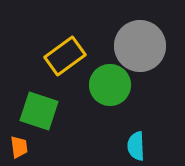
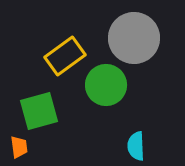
gray circle: moved 6 px left, 8 px up
green circle: moved 4 px left
green square: rotated 33 degrees counterclockwise
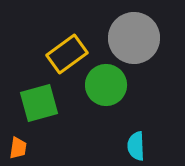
yellow rectangle: moved 2 px right, 2 px up
green square: moved 8 px up
orange trapezoid: moved 1 px left, 1 px down; rotated 15 degrees clockwise
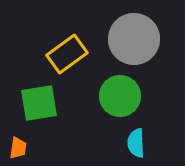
gray circle: moved 1 px down
green circle: moved 14 px right, 11 px down
green square: rotated 6 degrees clockwise
cyan semicircle: moved 3 px up
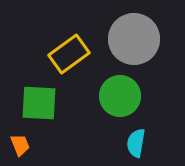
yellow rectangle: moved 2 px right
green square: rotated 12 degrees clockwise
cyan semicircle: rotated 12 degrees clockwise
orange trapezoid: moved 2 px right, 3 px up; rotated 30 degrees counterclockwise
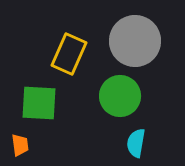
gray circle: moved 1 px right, 2 px down
yellow rectangle: rotated 30 degrees counterclockwise
orange trapezoid: rotated 15 degrees clockwise
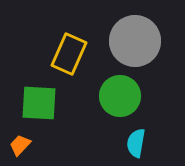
orange trapezoid: rotated 130 degrees counterclockwise
